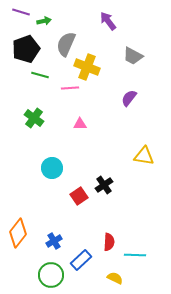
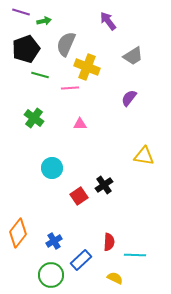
gray trapezoid: rotated 60 degrees counterclockwise
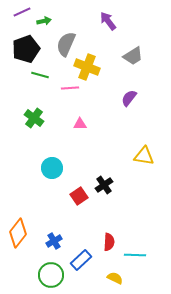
purple line: moved 1 px right; rotated 42 degrees counterclockwise
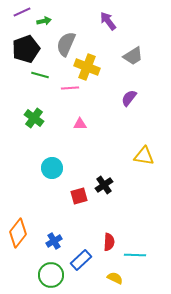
red square: rotated 18 degrees clockwise
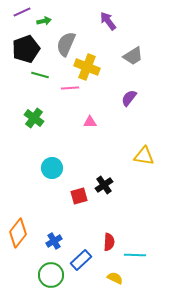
pink triangle: moved 10 px right, 2 px up
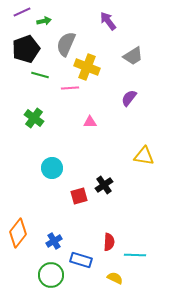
blue rectangle: rotated 60 degrees clockwise
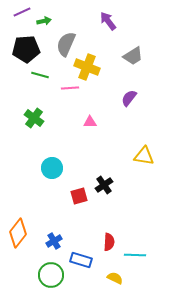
black pentagon: rotated 16 degrees clockwise
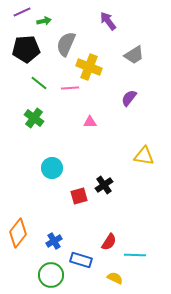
gray trapezoid: moved 1 px right, 1 px up
yellow cross: moved 2 px right
green line: moved 1 px left, 8 px down; rotated 24 degrees clockwise
red semicircle: rotated 30 degrees clockwise
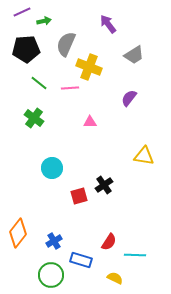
purple arrow: moved 3 px down
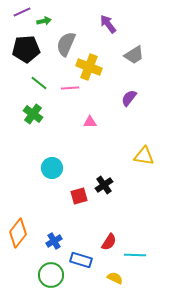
green cross: moved 1 px left, 4 px up
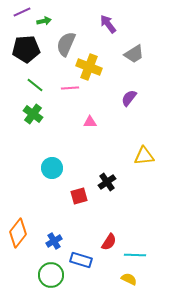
gray trapezoid: moved 1 px up
green line: moved 4 px left, 2 px down
yellow triangle: rotated 15 degrees counterclockwise
black cross: moved 3 px right, 3 px up
yellow semicircle: moved 14 px right, 1 px down
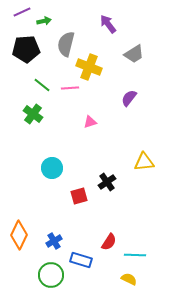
gray semicircle: rotated 10 degrees counterclockwise
green line: moved 7 px right
pink triangle: rotated 16 degrees counterclockwise
yellow triangle: moved 6 px down
orange diamond: moved 1 px right, 2 px down; rotated 12 degrees counterclockwise
